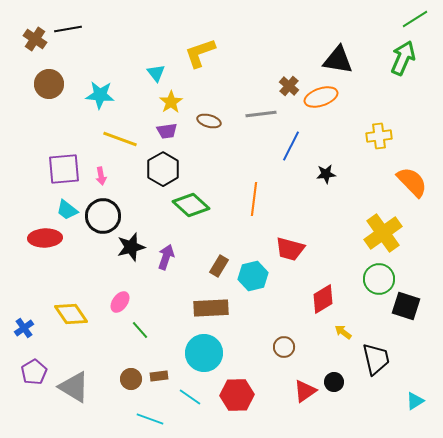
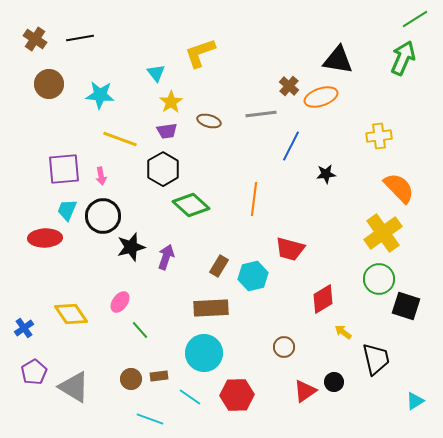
black line at (68, 29): moved 12 px right, 9 px down
orange semicircle at (412, 182): moved 13 px left, 6 px down
cyan trapezoid at (67, 210): rotated 75 degrees clockwise
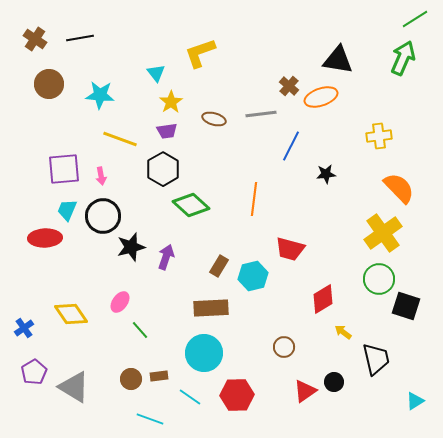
brown ellipse at (209, 121): moved 5 px right, 2 px up
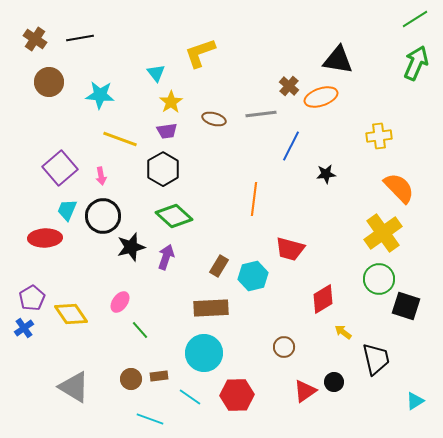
green arrow at (403, 58): moved 13 px right, 5 px down
brown circle at (49, 84): moved 2 px up
purple square at (64, 169): moved 4 px left, 1 px up; rotated 36 degrees counterclockwise
green diamond at (191, 205): moved 17 px left, 11 px down
purple pentagon at (34, 372): moved 2 px left, 74 px up
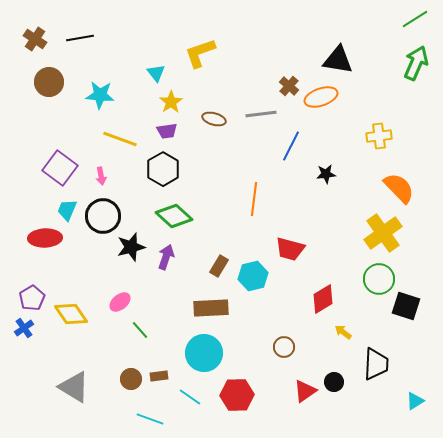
purple square at (60, 168): rotated 12 degrees counterclockwise
pink ellipse at (120, 302): rotated 15 degrees clockwise
black trapezoid at (376, 359): moved 5 px down; rotated 16 degrees clockwise
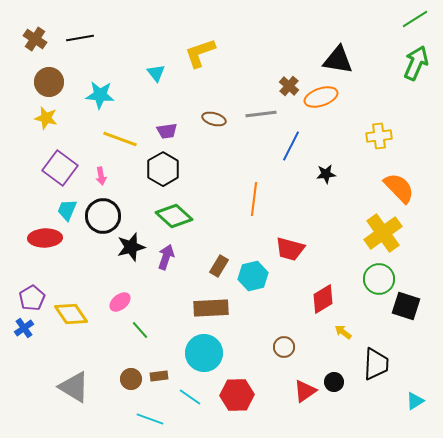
yellow star at (171, 102): moved 125 px left, 16 px down; rotated 25 degrees counterclockwise
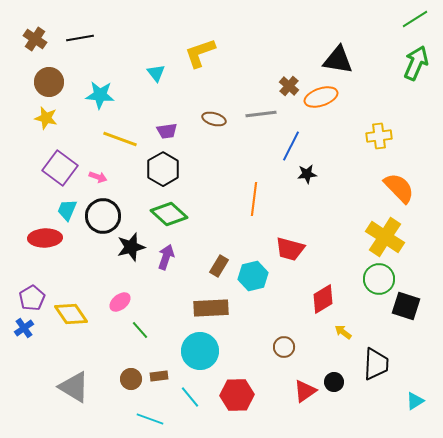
black star at (326, 174): moved 19 px left
pink arrow at (101, 176): moved 3 px left, 1 px down; rotated 60 degrees counterclockwise
green diamond at (174, 216): moved 5 px left, 2 px up
yellow cross at (383, 233): moved 2 px right, 4 px down; rotated 21 degrees counterclockwise
cyan circle at (204, 353): moved 4 px left, 2 px up
cyan line at (190, 397): rotated 15 degrees clockwise
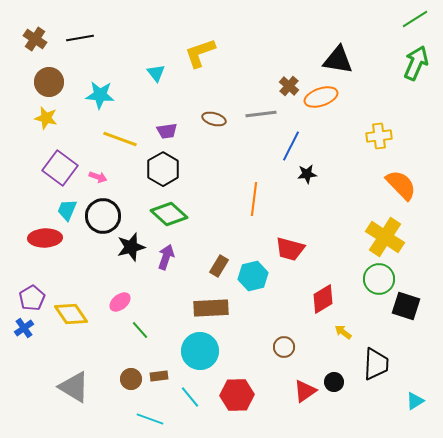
orange semicircle at (399, 188): moved 2 px right, 3 px up
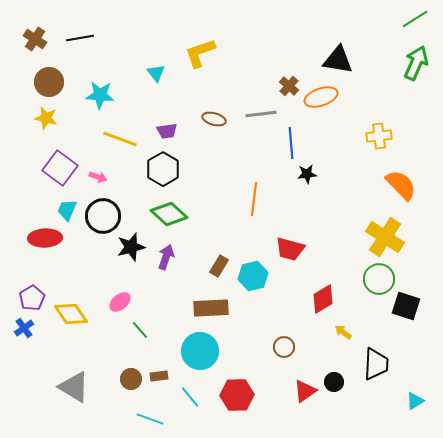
blue line at (291, 146): moved 3 px up; rotated 32 degrees counterclockwise
